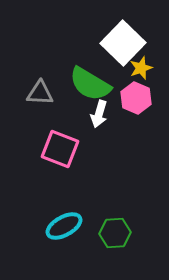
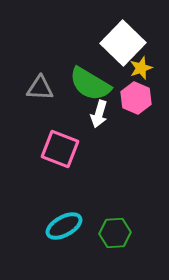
gray triangle: moved 5 px up
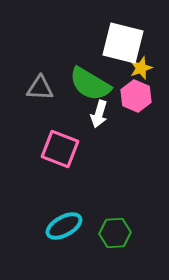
white square: rotated 30 degrees counterclockwise
pink hexagon: moved 2 px up
